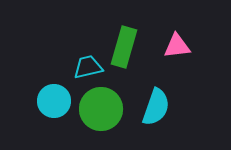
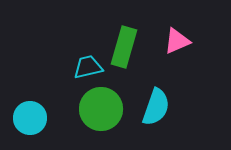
pink triangle: moved 5 px up; rotated 16 degrees counterclockwise
cyan circle: moved 24 px left, 17 px down
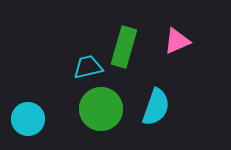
cyan circle: moved 2 px left, 1 px down
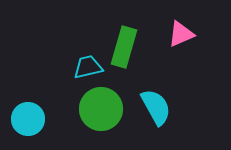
pink triangle: moved 4 px right, 7 px up
cyan semicircle: rotated 48 degrees counterclockwise
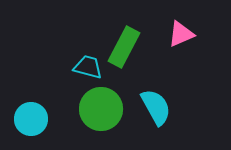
green rectangle: rotated 12 degrees clockwise
cyan trapezoid: rotated 28 degrees clockwise
cyan circle: moved 3 px right
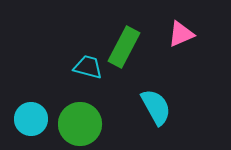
green circle: moved 21 px left, 15 px down
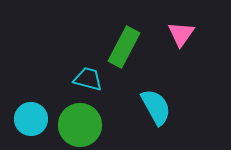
pink triangle: rotated 32 degrees counterclockwise
cyan trapezoid: moved 12 px down
green circle: moved 1 px down
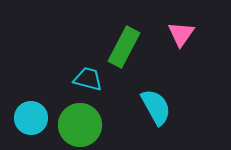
cyan circle: moved 1 px up
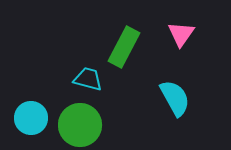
cyan semicircle: moved 19 px right, 9 px up
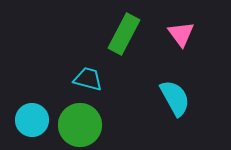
pink triangle: rotated 12 degrees counterclockwise
green rectangle: moved 13 px up
cyan circle: moved 1 px right, 2 px down
